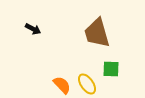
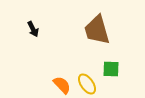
black arrow: rotated 35 degrees clockwise
brown trapezoid: moved 3 px up
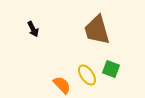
green square: rotated 18 degrees clockwise
yellow ellipse: moved 9 px up
